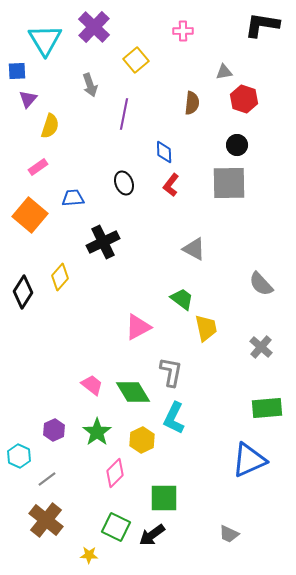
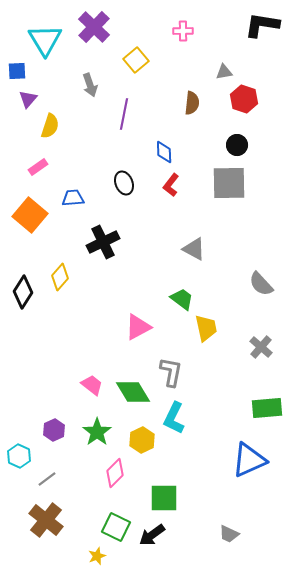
yellow star at (89, 555): moved 8 px right, 1 px down; rotated 24 degrees counterclockwise
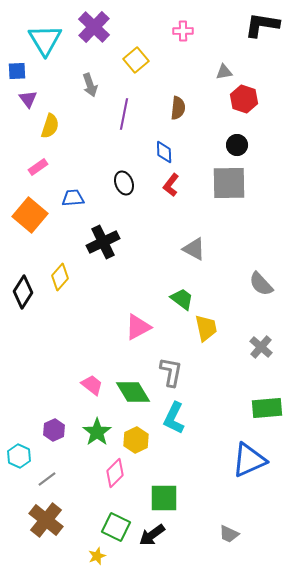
purple triangle at (28, 99): rotated 18 degrees counterclockwise
brown semicircle at (192, 103): moved 14 px left, 5 px down
yellow hexagon at (142, 440): moved 6 px left
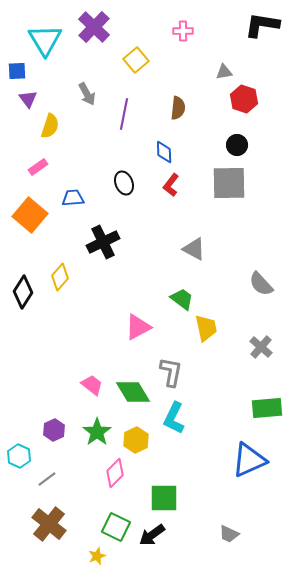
gray arrow at (90, 85): moved 3 px left, 9 px down; rotated 10 degrees counterclockwise
brown cross at (46, 520): moved 3 px right, 4 px down
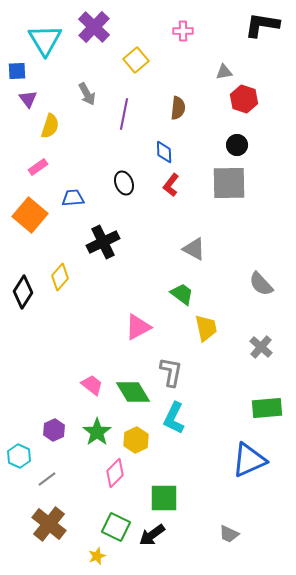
green trapezoid at (182, 299): moved 5 px up
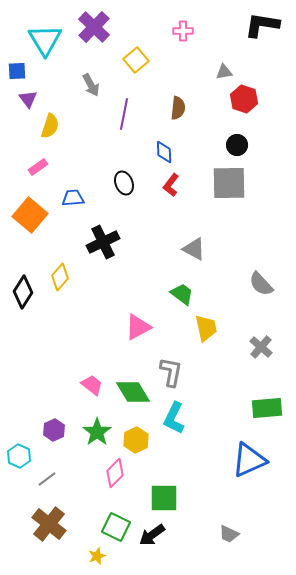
gray arrow at (87, 94): moved 4 px right, 9 px up
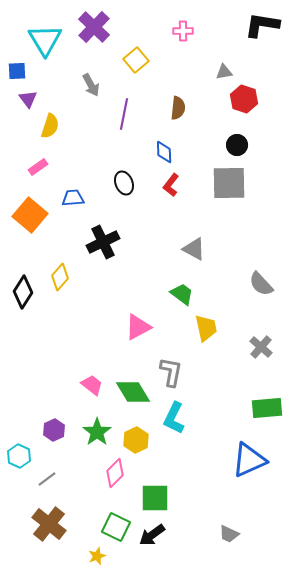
green square at (164, 498): moved 9 px left
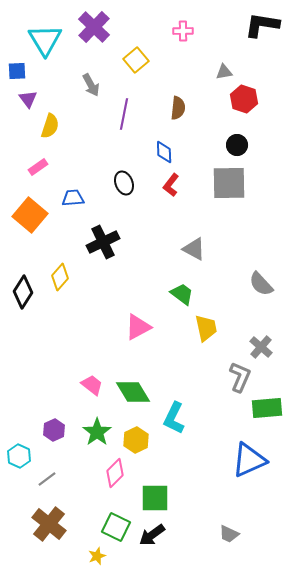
gray L-shape at (171, 372): moved 69 px right, 5 px down; rotated 12 degrees clockwise
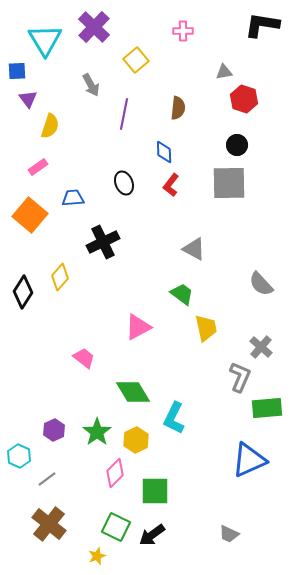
pink trapezoid at (92, 385): moved 8 px left, 27 px up
green square at (155, 498): moved 7 px up
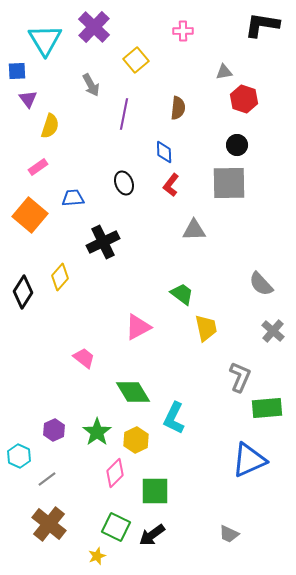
gray triangle at (194, 249): moved 19 px up; rotated 30 degrees counterclockwise
gray cross at (261, 347): moved 12 px right, 16 px up
